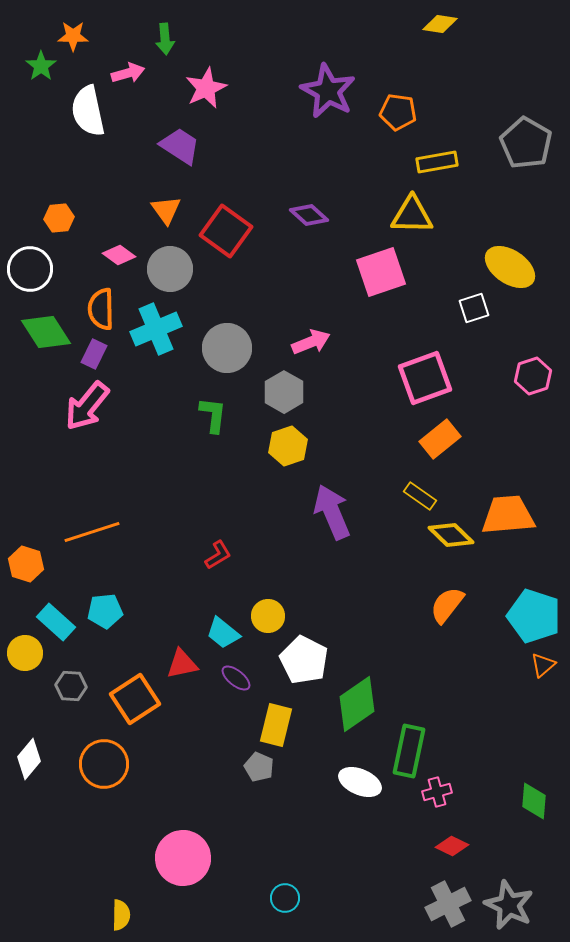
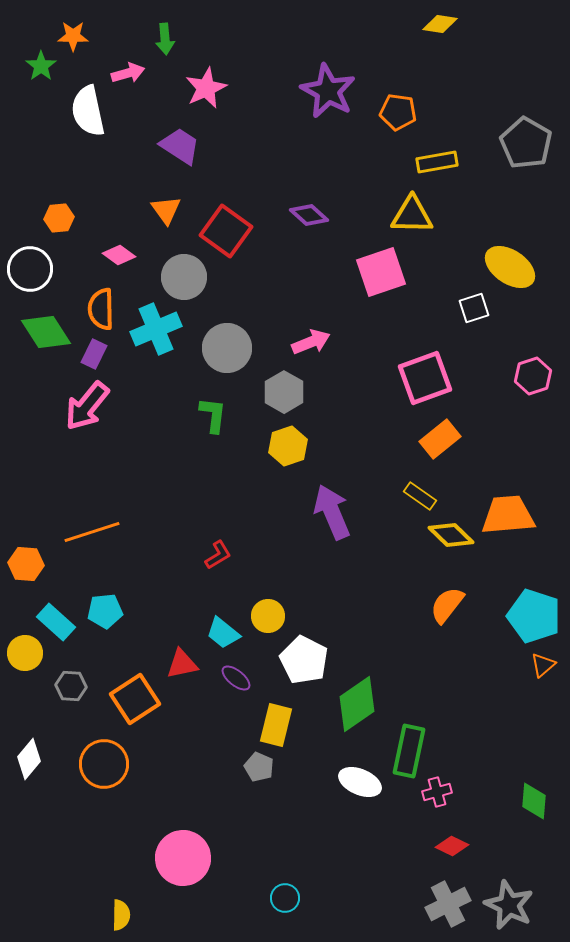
gray circle at (170, 269): moved 14 px right, 8 px down
orange hexagon at (26, 564): rotated 12 degrees counterclockwise
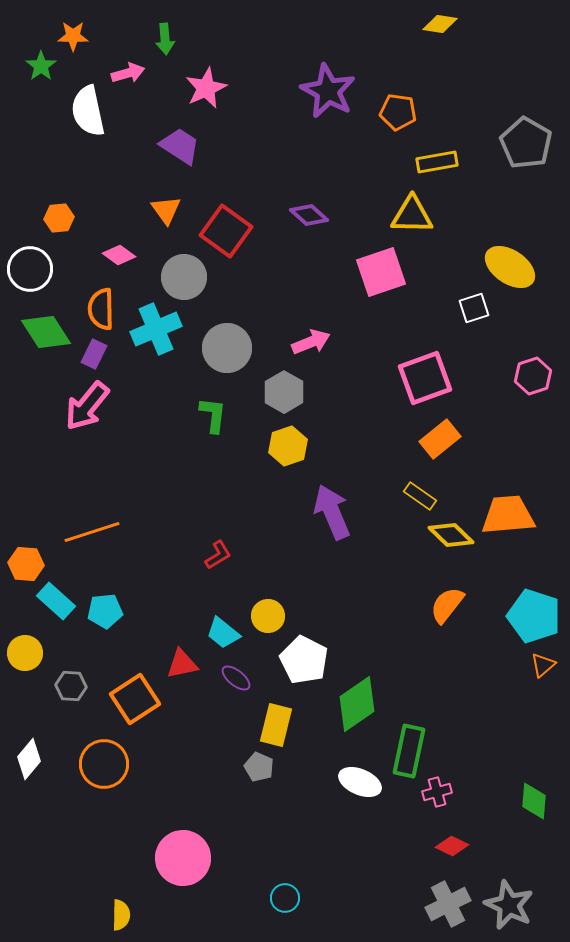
cyan rectangle at (56, 622): moved 21 px up
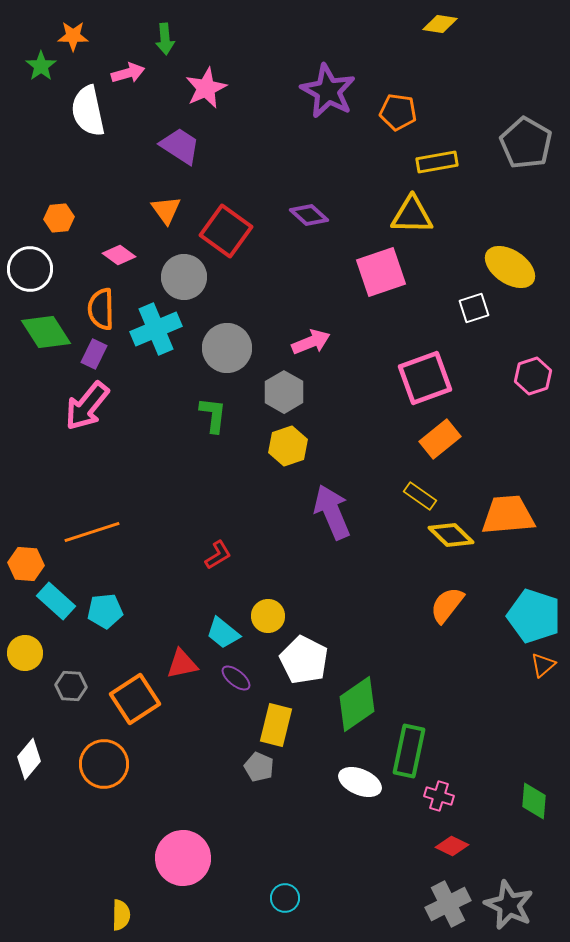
pink cross at (437, 792): moved 2 px right, 4 px down; rotated 32 degrees clockwise
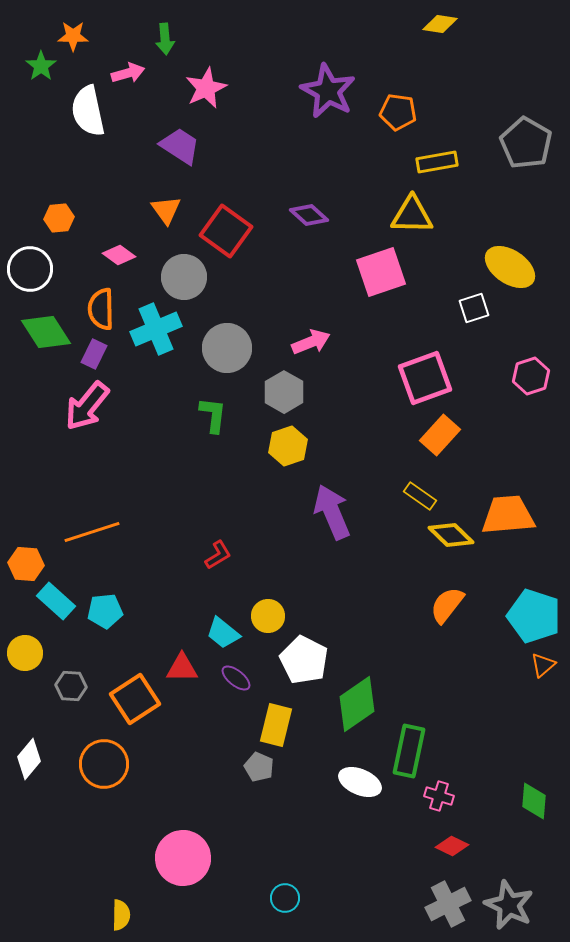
pink hexagon at (533, 376): moved 2 px left
orange rectangle at (440, 439): moved 4 px up; rotated 9 degrees counterclockwise
red triangle at (182, 664): moved 4 px down; rotated 12 degrees clockwise
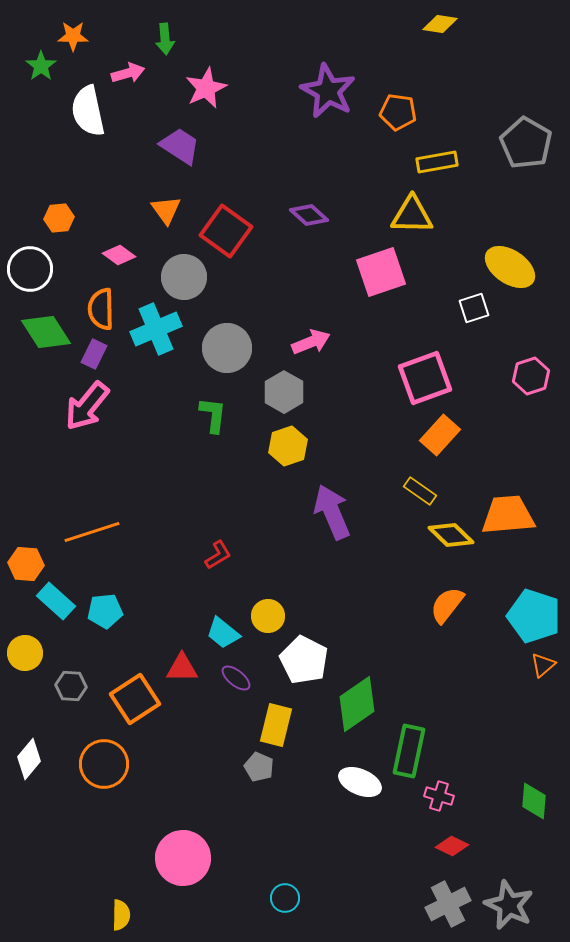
yellow rectangle at (420, 496): moved 5 px up
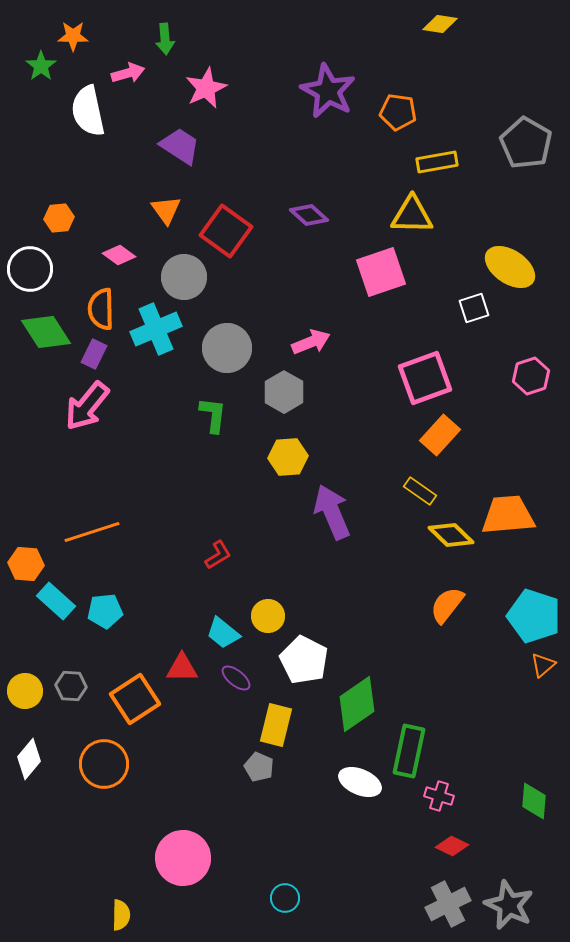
yellow hexagon at (288, 446): moved 11 px down; rotated 15 degrees clockwise
yellow circle at (25, 653): moved 38 px down
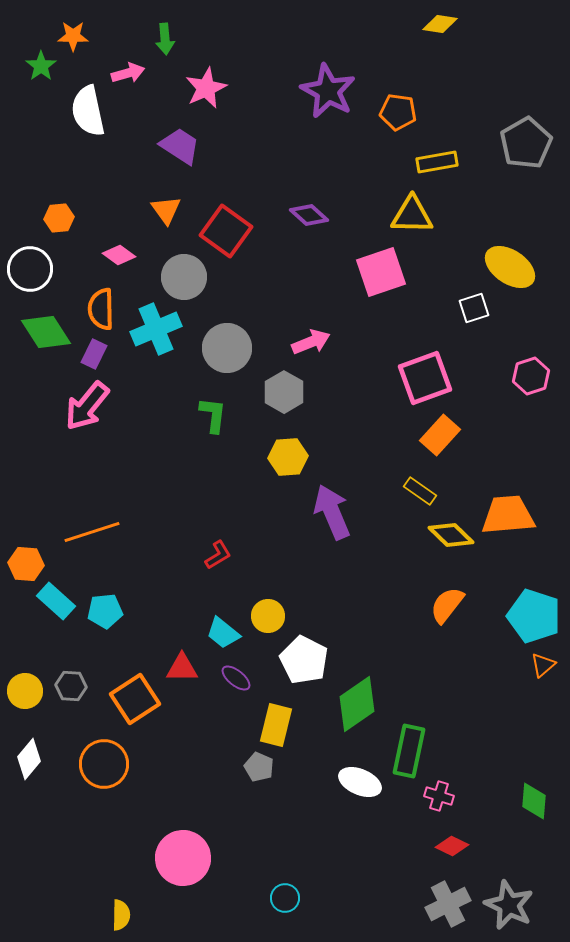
gray pentagon at (526, 143): rotated 12 degrees clockwise
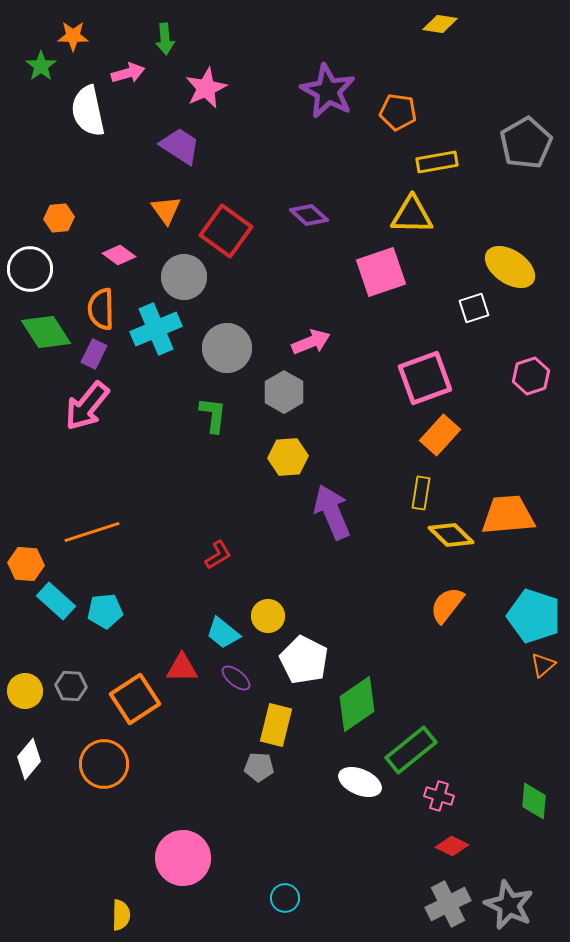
yellow rectangle at (420, 491): moved 1 px right, 2 px down; rotated 64 degrees clockwise
green rectangle at (409, 751): moved 2 px right, 1 px up; rotated 39 degrees clockwise
gray pentagon at (259, 767): rotated 20 degrees counterclockwise
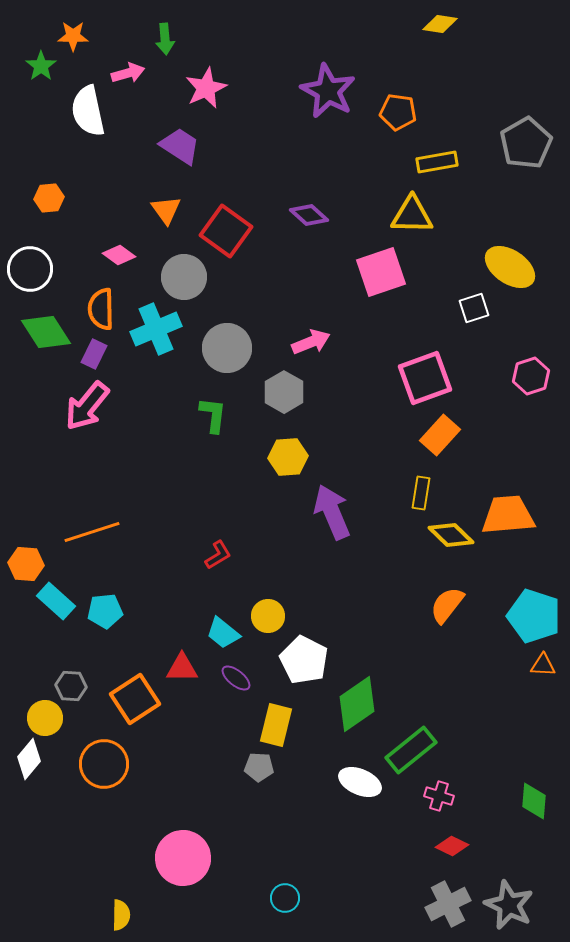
orange hexagon at (59, 218): moved 10 px left, 20 px up
orange triangle at (543, 665): rotated 44 degrees clockwise
yellow circle at (25, 691): moved 20 px right, 27 px down
